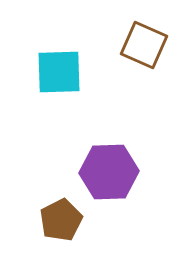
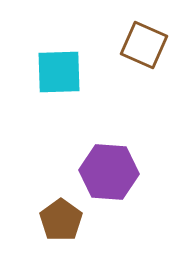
purple hexagon: rotated 6 degrees clockwise
brown pentagon: rotated 9 degrees counterclockwise
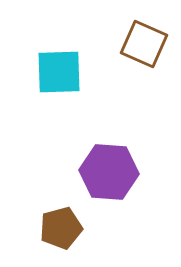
brown square: moved 1 px up
brown pentagon: moved 8 px down; rotated 21 degrees clockwise
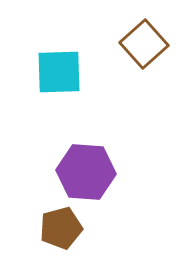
brown square: rotated 24 degrees clockwise
purple hexagon: moved 23 px left
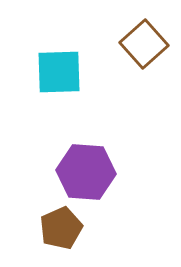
brown pentagon: rotated 9 degrees counterclockwise
